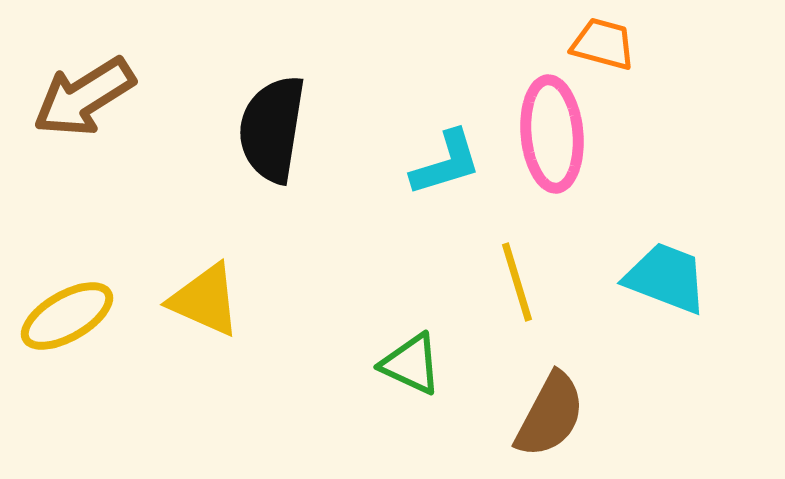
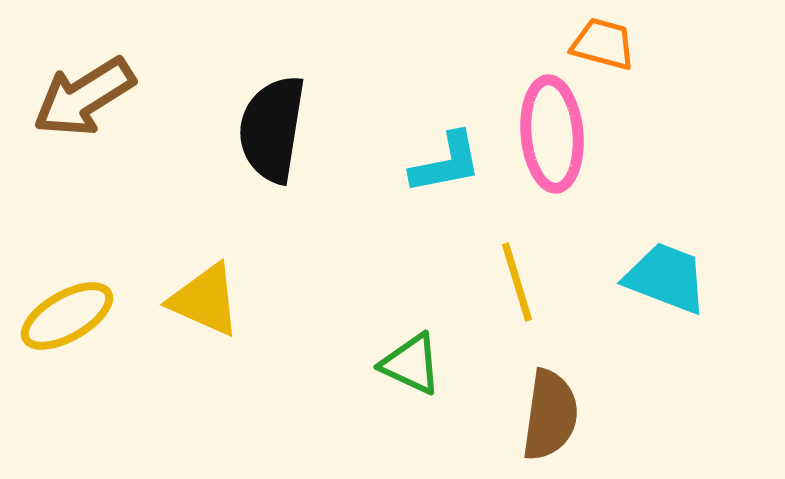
cyan L-shape: rotated 6 degrees clockwise
brown semicircle: rotated 20 degrees counterclockwise
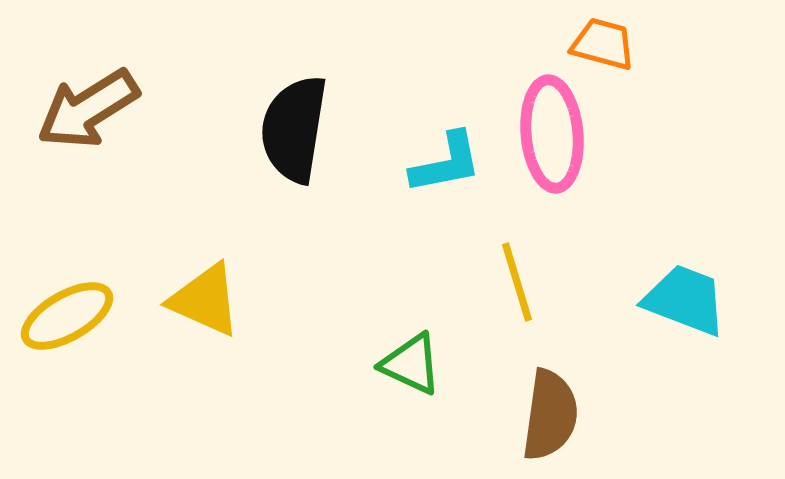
brown arrow: moved 4 px right, 12 px down
black semicircle: moved 22 px right
cyan trapezoid: moved 19 px right, 22 px down
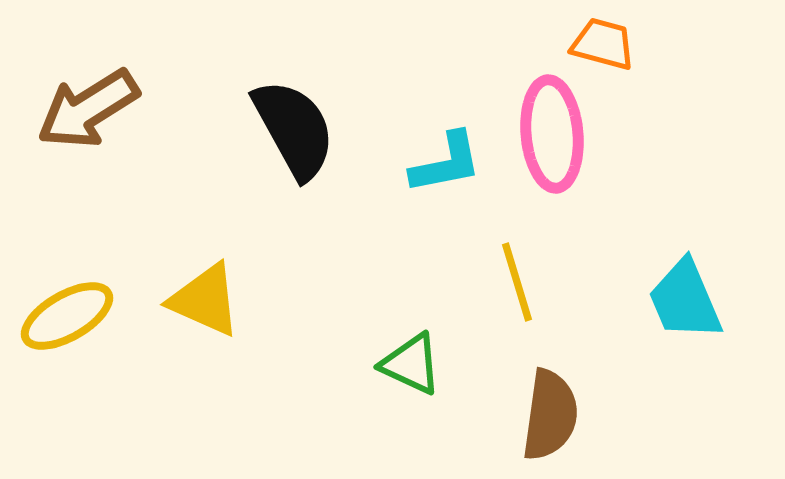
black semicircle: rotated 142 degrees clockwise
cyan trapezoid: rotated 134 degrees counterclockwise
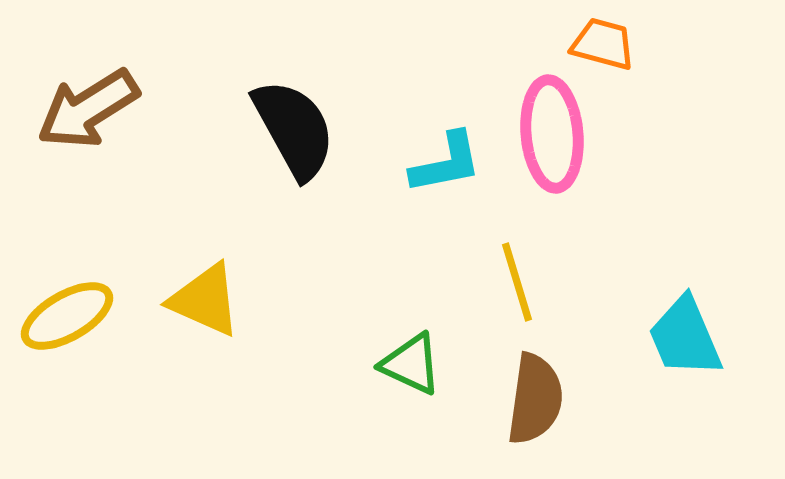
cyan trapezoid: moved 37 px down
brown semicircle: moved 15 px left, 16 px up
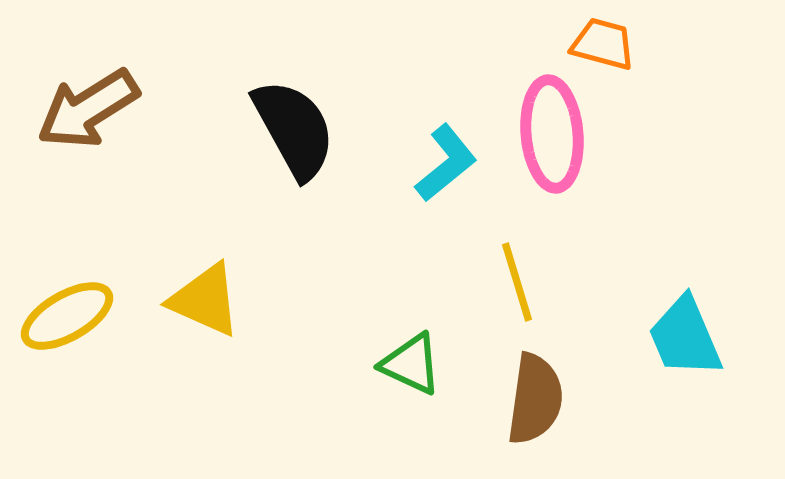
cyan L-shape: rotated 28 degrees counterclockwise
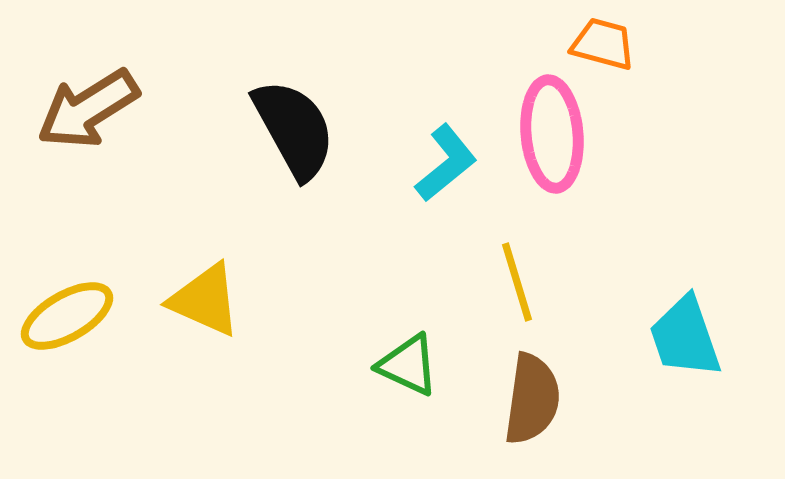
cyan trapezoid: rotated 4 degrees clockwise
green triangle: moved 3 px left, 1 px down
brown semicircle: moved 3 px left
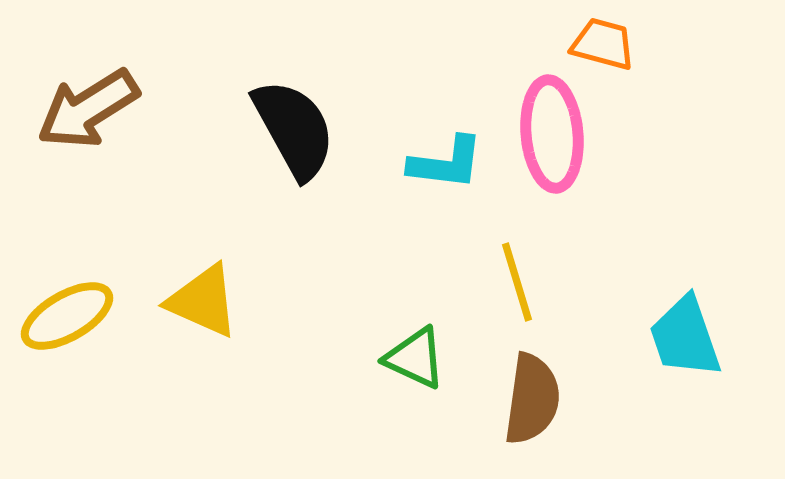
cyan L-shape: rotated 46 degrees clockwise
yellow triangle: moved 2 px left, 1 px down
green triangle: moved 7 px right, 7 px up
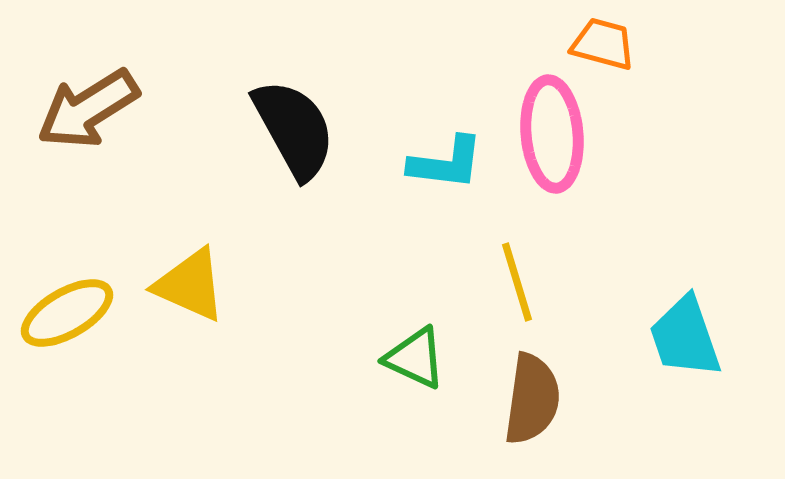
yellow triangle: moved 13 px left, 16 px up
yellow ellipse: moved 3 px up
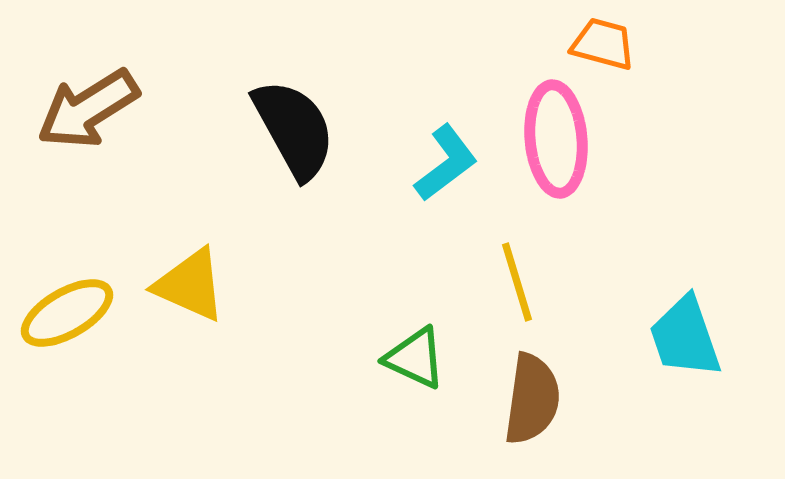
pink ellipse: moved 4 px right, 5 px down
cyan L-shape: rotated 44 degrees counterclockwise
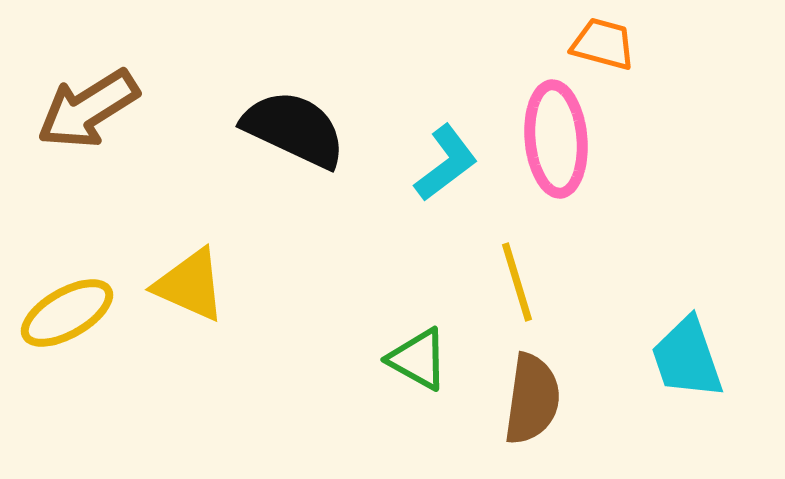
black semicircle: rotated 36 degrees counterclockwise
cyan trapezoid: moved 2 px right, 21 px down
green triangle: moved 3 px right, 1 px down; rotated 4 degrees clockwise
